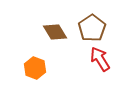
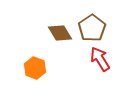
brown diamond: moved 5 px right, 1 px down
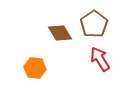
brown pentagon: moved 2 px right, 4 px up
orange hexagon: rotated 15 degrees counterclockwise
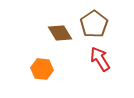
orange hexagon: moved 7 px right, 1 px down
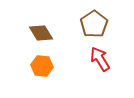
brown diamond: moved 19 px left
orange hexagon: moved 3 px up
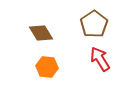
orange hexagon: moved 5 px right, 1 px down
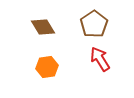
brown diamond: moved 2 px right, 6 px up
orange hexagon: rotated 15 degrees counterclockwise
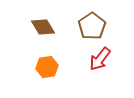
brown pentagon: moved 2 px left, 2 px down
red arrow: rotated 110 degrees counterclockwise
